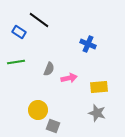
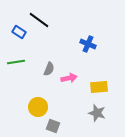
yellow circle: moved 3 px up
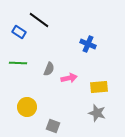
green line: moved 2 px right, 1 px down; rotated 12 degrees clockwise
yellow circle: moved 11 px left
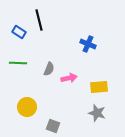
black line: rotated 40 degrees clockwise
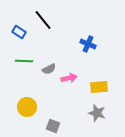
black line: moved 4 px right; rotated 25 degrees counterclockwise
green line: moved 6 px right, 2 px up
gray semicircle: rotated 40 degrees clockwise
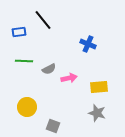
blue rectangle: rotated 40 degrees counterclockwise
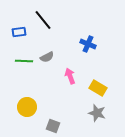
gray semicircle: moved 2 px left, 12 px up
pink arrow: moved 1 px right, 2 px up; rotated 98 degrees counterclockwise
yellow rectangle: moved 1 px left, 1 px down; rotated 36 degrees clockwise
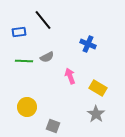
gray star: moved 1 px left, 1 px down; rotated 18 degrees clockwise
